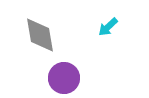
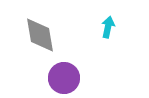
cyan arrow: rotated 145 degrees clockwise
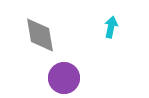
cyan arrow: moved 3 px right
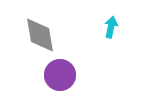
purple circle: moved 4 px left, 3 px up
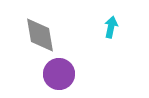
purple circle: moved 1 px left, 1 px up
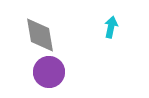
purple circle: moved 10 px left, 2 px up
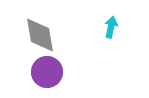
purple circle: moved 2 px left
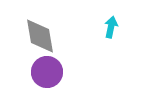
gray diamond: moved 1 px down
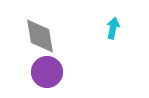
cyan arrow: moved 2 px right, 1 px down
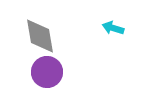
cyan arrow: rotated 85 degrees counterclockwise
